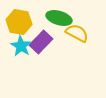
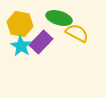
yellow hexagon: moved 1 px right, 2 px down
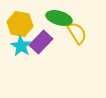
yellow semicircle: rotated 30 degrees clockwise
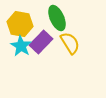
green ellipse: moved 2 px left; rotated 50 degrees clockwise
yellow semicircle: moved 7 px left, 10 px down
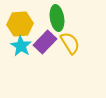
green ellipse: rotated 15 degrees clockwise
yellow hexagon: rotated 15 degrees counterclockwise
purple rectangle: moved 4 px right
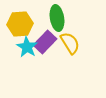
cyan star: moved 6 px right, 1 px down
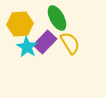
green ellipse: rotated 20 degrees counterclockwise
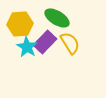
green ellipse: rotated 30 degrees counterclockwise
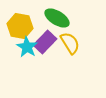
yellow hexagon: moved 2 px down; rotated 15 degrees clockwise
